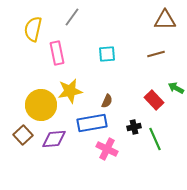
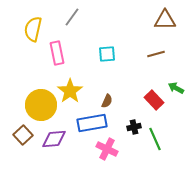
yellow star: rotated 25 degrees counterclockwise
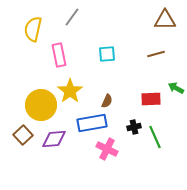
pink rectangle: moved 2 px right, 2 px down
red rectangle: moved 3 px left, 1 px up; rotated 48 degrees counterclockwise
green line: moved 2 px up
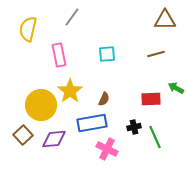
yellow semicircle: moved 5 px left
brown semicircle: moved 3 px left, 2 px up
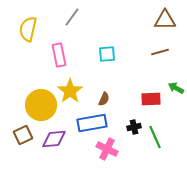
brown line: moved 4 px right, 2 px up
brown square: rotated 18 degrees clockwise
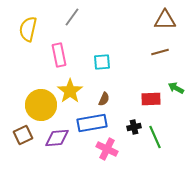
cyan square: moved 5 px left, 8 px down
purple diamond: moved 3 px right, 1 px up
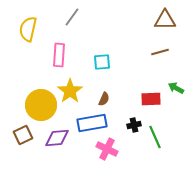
pink rectangle: rotated 15 degrees clockwise
black cross: moved 2 px up
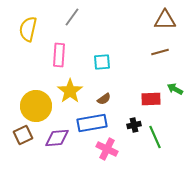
green arrow: moved 1 px left, 1 px down
brown semicircle: rotated 32 degrees clockwise
yellow circle: moved 5 px left, 1 px down
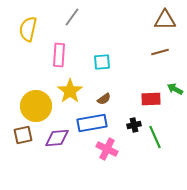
brown square: rotated 12 degrees clockwise
